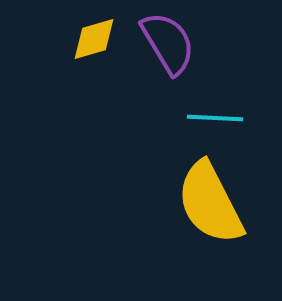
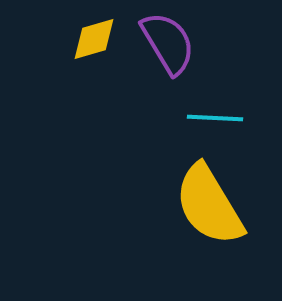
yellow semicircle: moved 1 px left, 2 px down; rotated 4 degrees counterclockwise
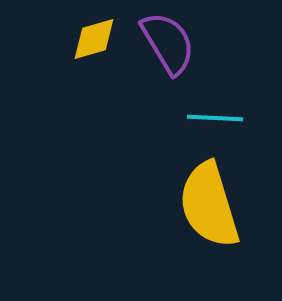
yellow semicircle: rotated 14 degrees clockwise
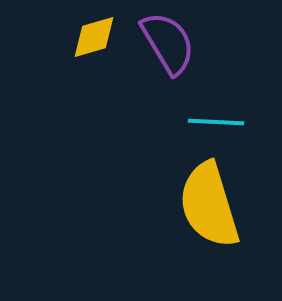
yellow diamond: moved 2 px up
cyan line: moved 1 px right, 4 px down
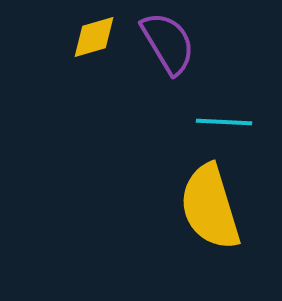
cyan line: moved 8 px right
yellow semicircle: moved 1 px right, 2 px down
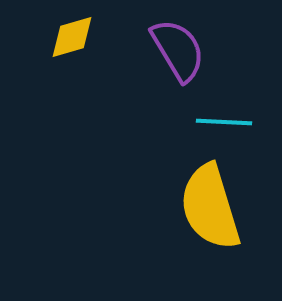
yellow diamond: moved 22 px left
purple semicircle: moved 10 px right, 7 px down
